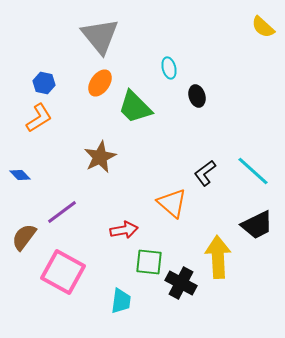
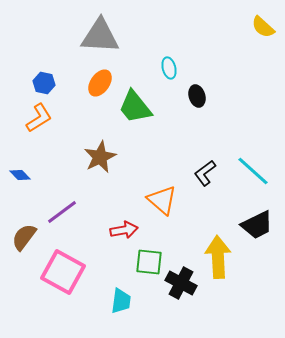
gray triangle: rotated 48 degrees counterclockwise
green trapezoid: rotated 6 degrees clockwise
orange triangle: moved 10 px left, 3 px up
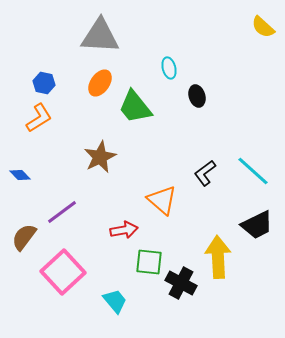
pink square: rotated 18 degrees clockwise
cyan trapezoid: moved 6 px left; rotated 48 degrees counterclockwise
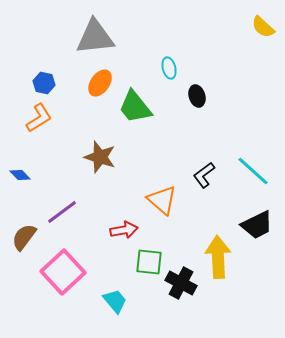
gray triangle: moved 5 px left, 1 px down; rotated 9 degrees counterclockwise
brown star: rotated 28 degrees counterclockwise
black L-shape: moved 1 px left, 2 px down
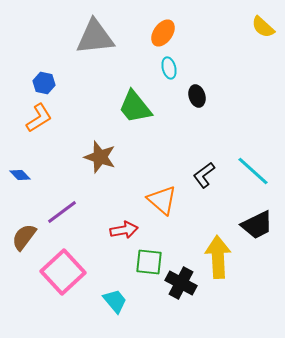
orange ellipse: moved 63 px right, 50 px up
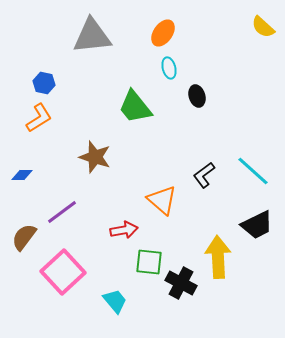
gray triangle: moved 3 px left, 1 px up
brown star: moved 5 px left
blue diamond: moved 2 px right; rotated 45 degrees counterclockwise
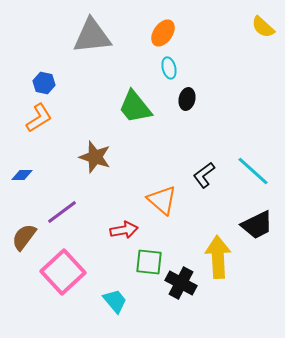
black ellipse: moved 10 px left, 3 px down; rotated 30 degrees clockwise
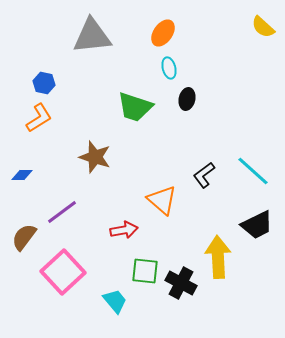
green trapezoid: rotated 33 degrees counterclockwise
green square: moved 4 px left, 9 px down
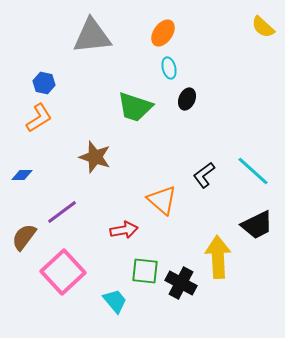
black ellipse: rotated 10 degrees clockwise
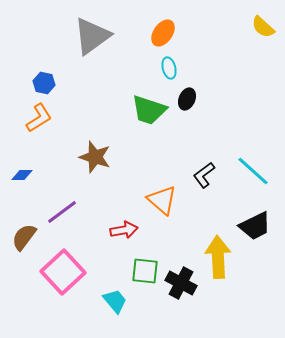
gray triangle: rotated 30 degrees counterclockwise
green trapezoid: moved 14 px right, 3 px down
black trapezoid: moved 2 px left, 1 px down
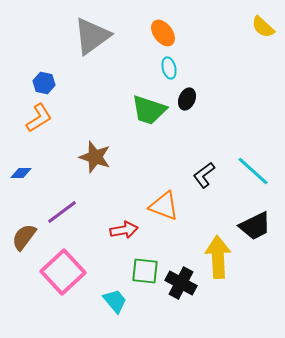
orange ellipse: rotated 72 degrees counterclockwise
blue diamond: moved 1 px left, 2 px up
orange triangle: moved 2 px right, 6 px down; rotated 20 degrees counterclockwise
